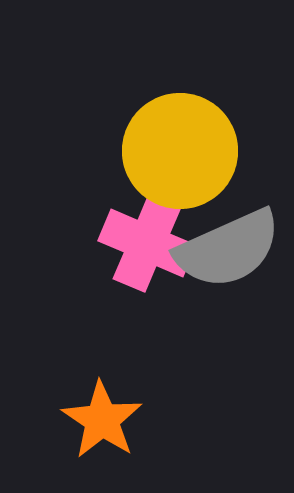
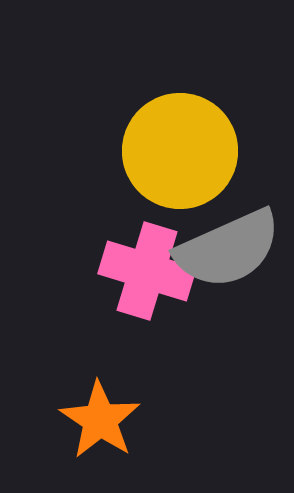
pink cross: moved 28 px down; rotated 6 degrees counterclockwise
orange star: moved 2 px left
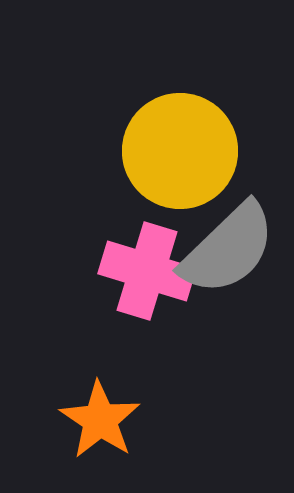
gray semicircle: rotated 20 degrees counterclockwise
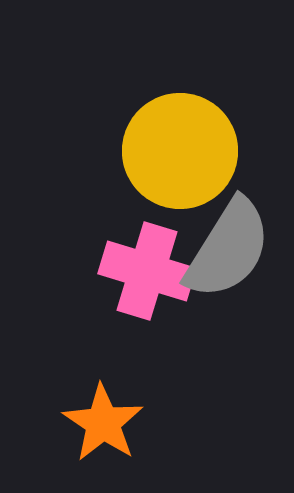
gray semicircle: rotated 14 degrees counterclockwise
orange star: moved 3 px right, 3 px down
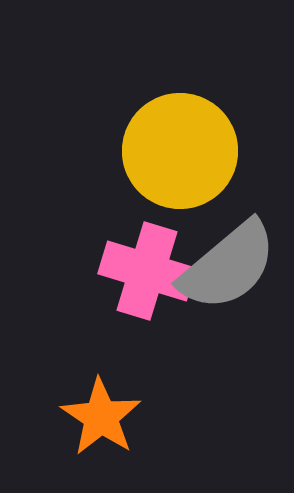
gray semicircle: moved 17 px down; rotated 18 degrees clockwise
orange star: moved 2 px left, 6 px up
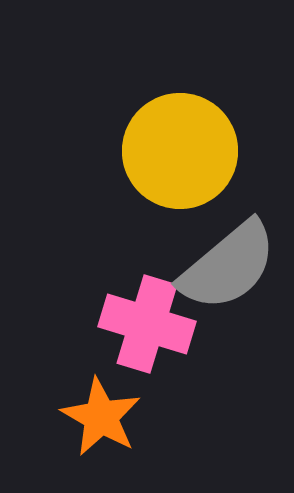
pink cross: moved 53 px down
orange star: rotated 4 degrees counterclockwise
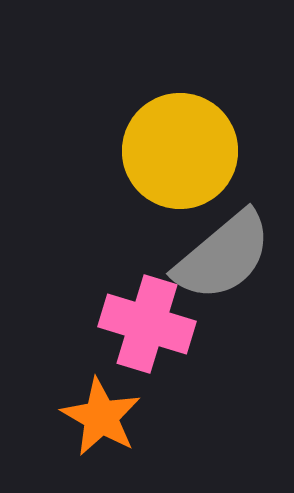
gray semicircle: moved 5 px left, 10 px up
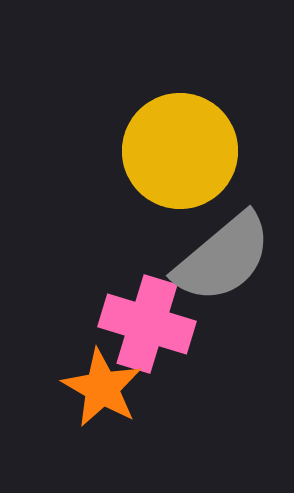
gray semicircle: moved 2 px down
orange star: moved 1 px right, 29 px up
